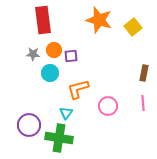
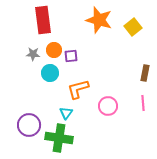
brown rectangle: moved 1 px right
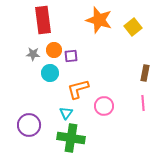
pink circle: moved 4 px left
green cross: moved 12 px right
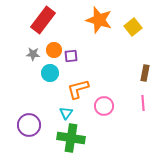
red rectangle: rotated 44 degrees clockwise
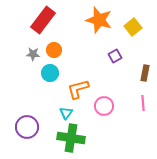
purple square: moved 44 px right; rotated 24 degrees counterclockwise
purple circle: moved 2 px left, 2 px down
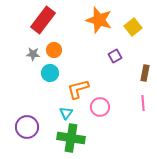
pink circle: moved 4 px left, 1 px down
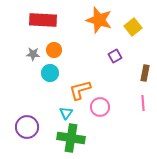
red rectangle: rotated 56 degrees clockwise
orange L-shape: moved 2 px right, 1 px down
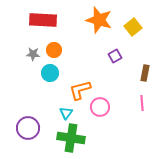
pink line: moved 1 px left
purple circle: moved 1 px right, 1 px down
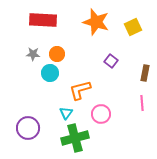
orange star: moved 3 px left, 2 px down
yellow square: rotated 12 degrees clockwise
orange circle: moved 3 px right, 4 px down
purple square: moved 4 px left, 5 px down; rotated 24 degrees counterclockwise
pink circle: moved 1 px right, 7 px down
green cross: moved 4 px right; rotated 24 degrees counterclockwise
